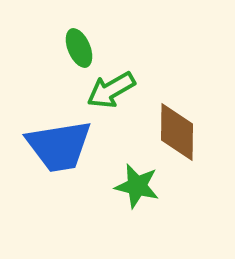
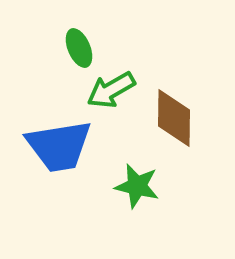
brown diamond: moved 3 px left, 14 px up
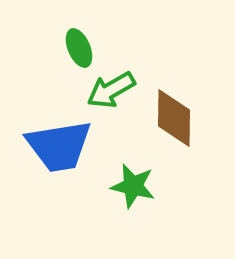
green star: moved 4 px left
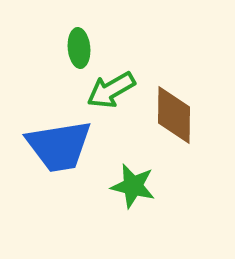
green ellipse: rotated 18 degrees clockwise
brown diamond: moved 3 px up
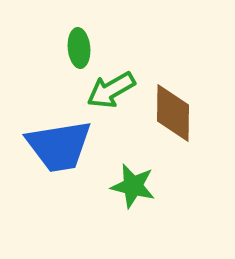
brown diamond: moved 1 px left, 2 px up
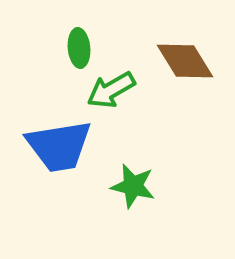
brown diamond: moved 12 px right, 52 px up; rotated 32 degrees counterclockwise
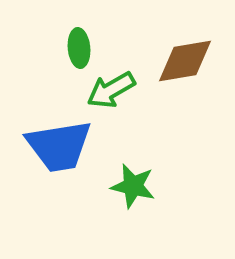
brown diamond: rotated 68 degrees counterclockwise
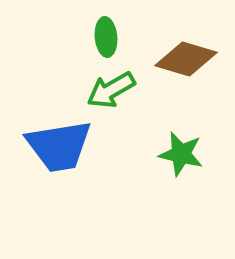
green ellipse: moved 27 px right, 11 px up
brown diamond: moved 1 px right, 2 px up; rotated 26 degrees clockwise
green star: moved 48 px right, 32 px up
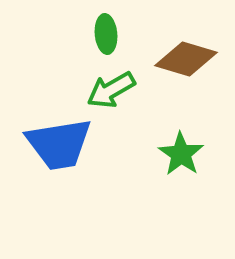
green ellipse: moved 3 px up
blue trapezoid: moved 2 px up
green star: rotated 21 degrees clockwise
